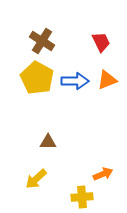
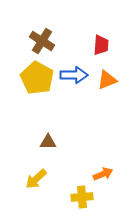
red trapezoid: moved 3 px down; rotated 30 degrees clockwise
blue arrow: moved 1 px left, 6 px up
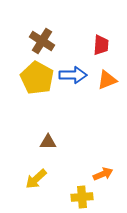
blue arrow: moved 1 px left
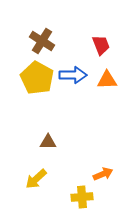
red trapezoid: rotated 25 degrees counterclockwise
orange triangle: rotated 20 degrees clockwise
